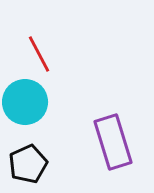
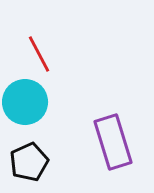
black pentagon: moved 1 px right, 2 px up
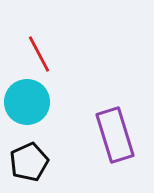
cyan circle: moved 2 px right
purple rectangle: moved 2 px right, 7 px up
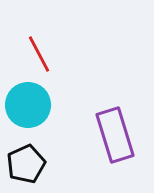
cyan circle: moved 1 px right, 3 px down
black pentagon: moved 3 px left, 2 px down
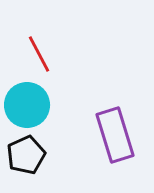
cyan circle: moved 1 px left
black pentagon: moved 9 px up
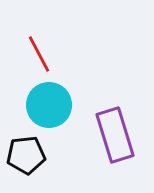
cyan circle: moved 22 px right
black pentagon: rotated 18 degrees clockwise
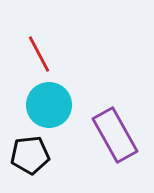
purple rectangle: rotated 12 degrees counterclockwise
black pentagon: moved 4 px right
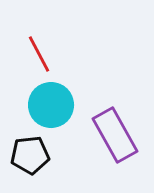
cyan circle: moved 2 px right
